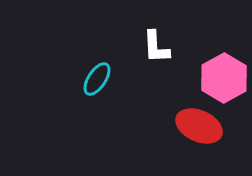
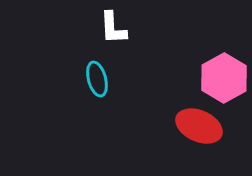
white L-shape: moved 43 px left, 19 px up
cyan ellipse: rotated 48 degrees counterclockwise
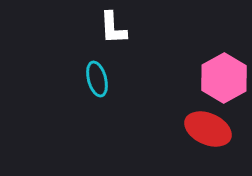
red ellipse: moved 9 px right, 3 px down
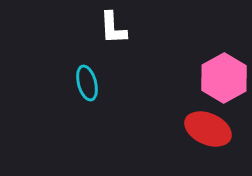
cyan ellipse: moved 10 px left, 4 px down
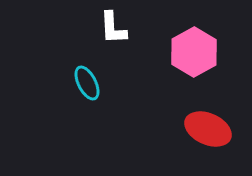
pink hexagon: moved 30 px left, 26 px up
cyan ellipse: rotated 12 degrees counterclockwise
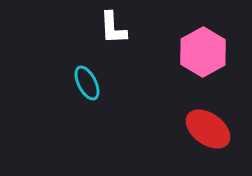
pink hexagon: moved 9 px right
red ellipse: rotated 12 degrees clockwise
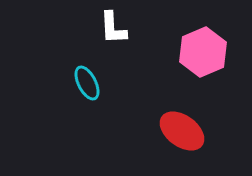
pink hexagon: rotated 6 degrees clockwise
red ellipse: moved 26 px left, 2 px down
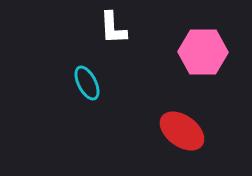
pink hexagon: rotated 24 degrees clockwise
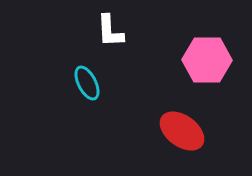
white L-shape: moved 3 px left, 3 px down
pink hexagon: moved 4 px right, 8 px down
